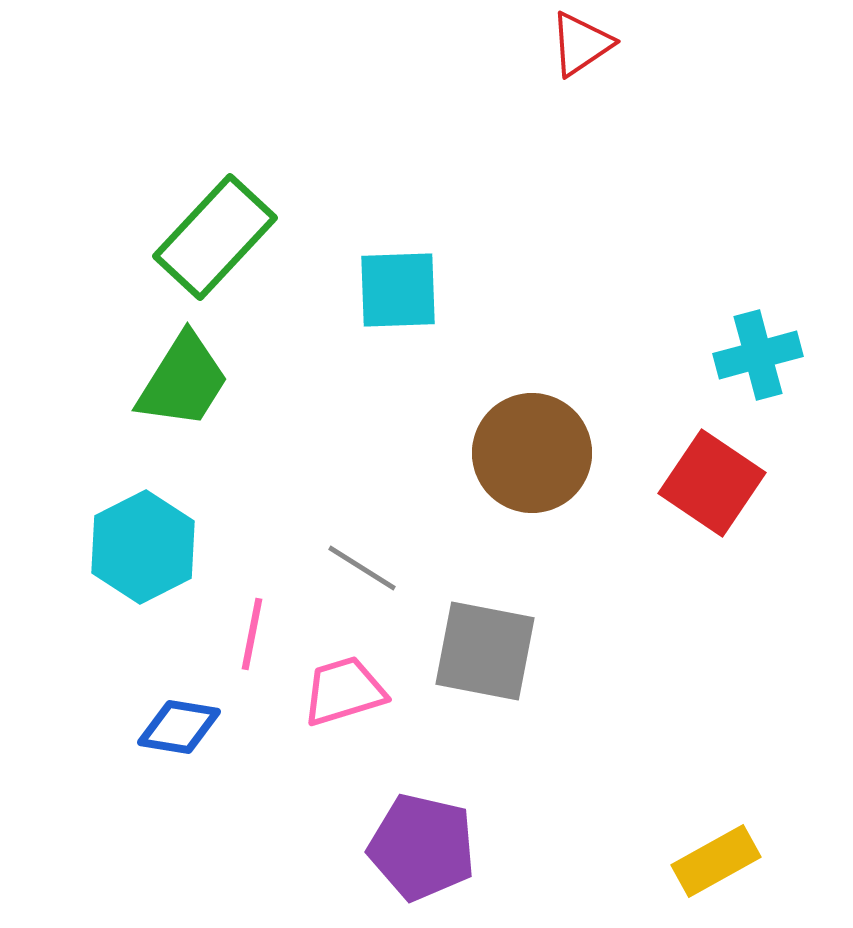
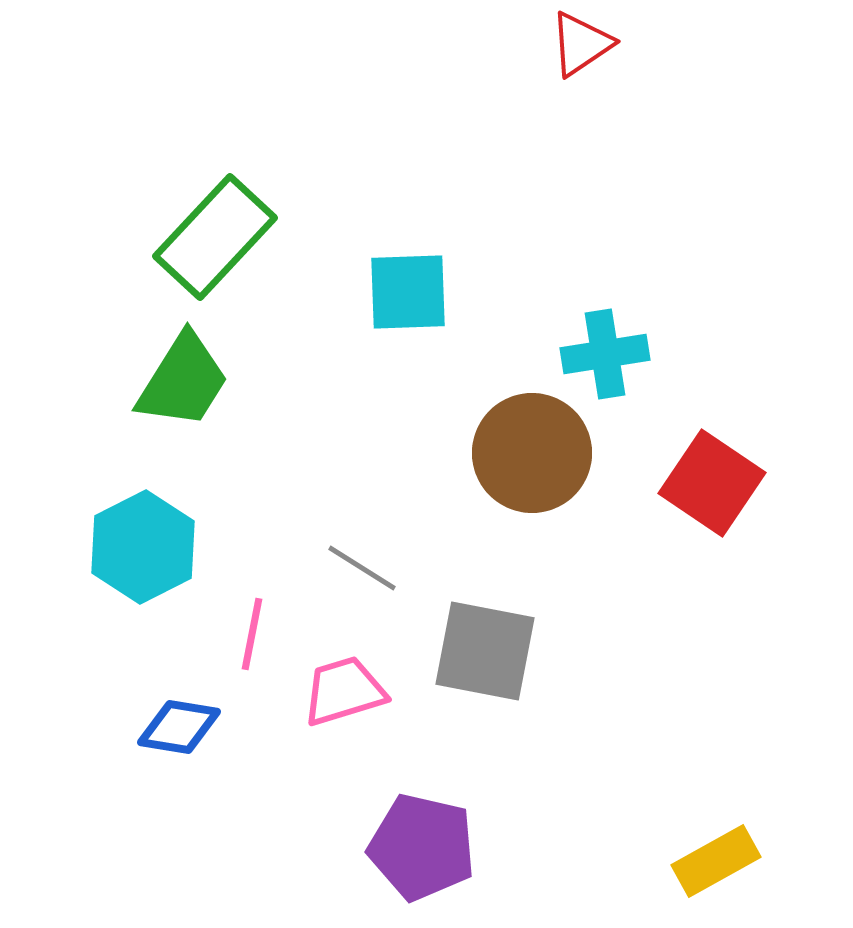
cyan square: moved 10 px right, 2 px down
cyan cross: moved 153 px left, 1 px up; rotated 6 degrees clockwise
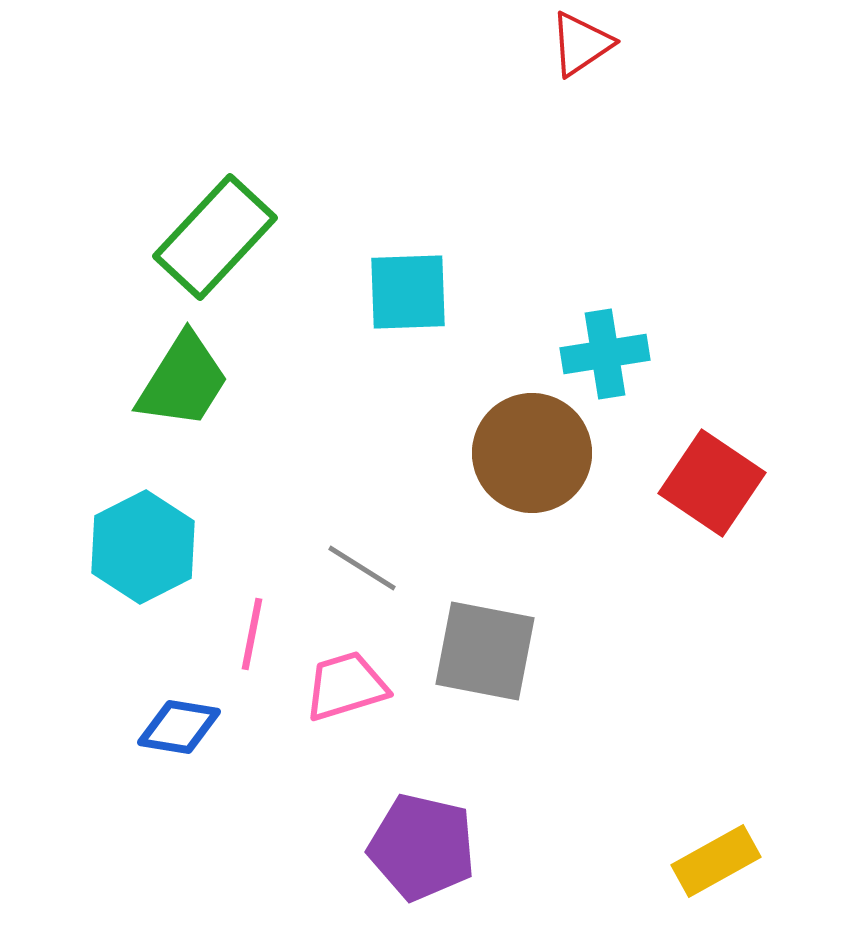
pink trapezoid: moved 2 px right, 5 px up
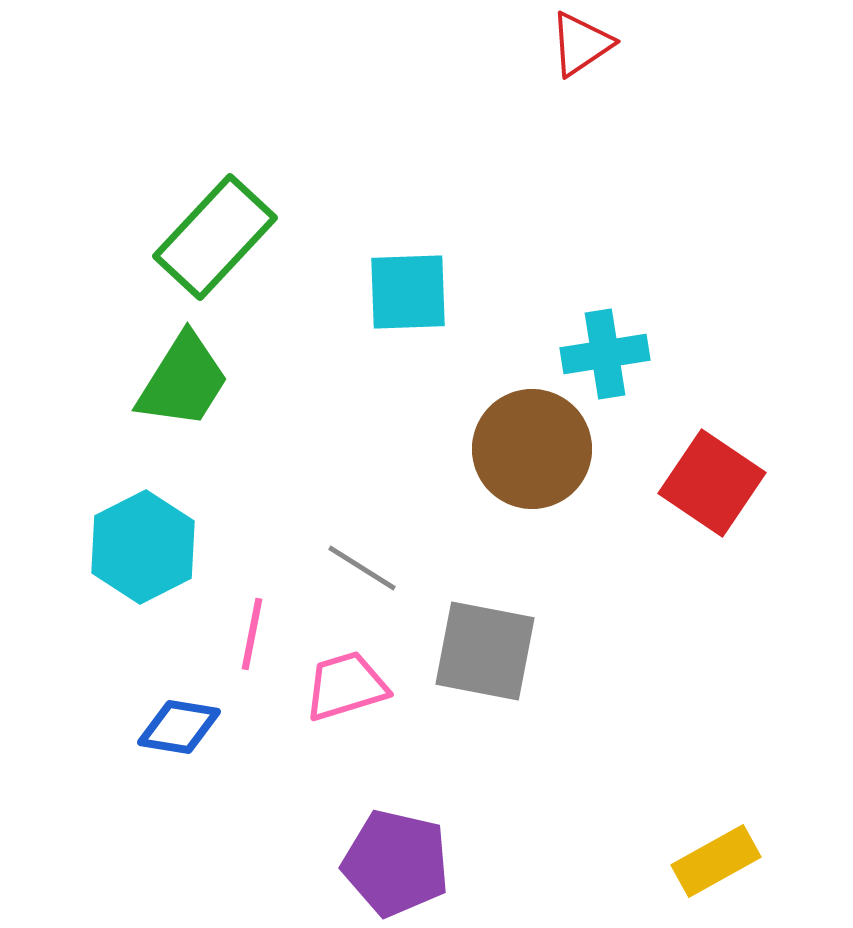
brown circle: moved 4 px up
purple pentagon: moved 26 px left, 16 px down
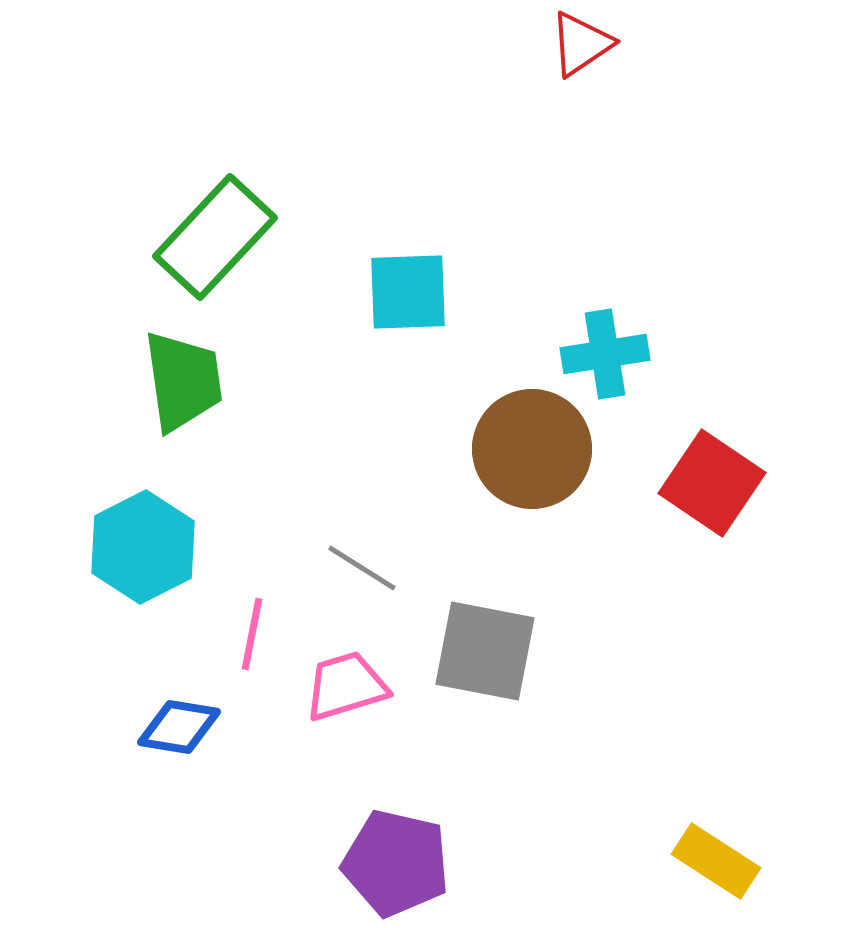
green trapezoid: rotated 40 degrees counterclockwise
yellow rectangle: rotated 62 degrees clockwise
